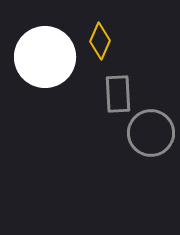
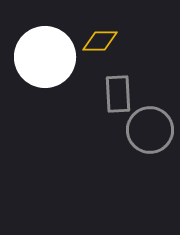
yellow diamond: rotated 66 degrees clockwise
gray circle: moved 1 px left, 3 px up
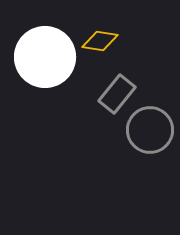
yellow diamond: rotated 9 degrees clockwise
gray rectangle: moved 1 px left; rotated 42 degrees clockwise
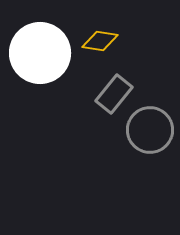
white circle: moved 5 px left, 4 px up
gray rectangle: moved 3 px left
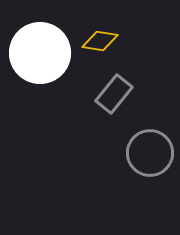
gray circle: moved 23 px down
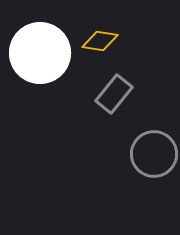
gray circle: moved 4 px right, 1 px down
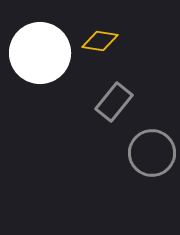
gray rectangle: moved 8 px down
gray circle: moved 2 px left, 1 px up
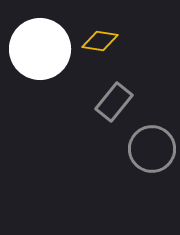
white circle: moved 4 px up
gray circle: moved 4 px up
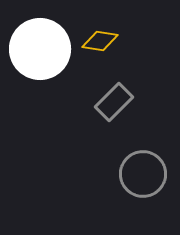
gray rectangle: rotated 6 degrees clockwise
gray circle: moved 9 px left, 25 px down
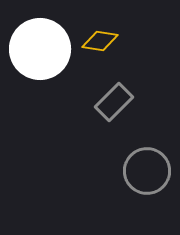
gray circle: moved 4 px right, 3 px up
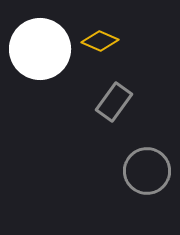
yellow diamond: rotated 15 degrees clockwise
gray rectangle: rotated 9 degrees counterclockwise
